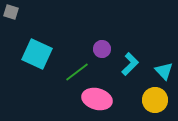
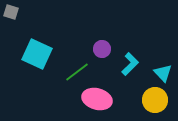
cyan triangle: moved 1 px left, 2 px down
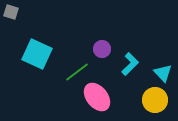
pink ellipse: moved 2 px up; rotated 36 degrees clockwise
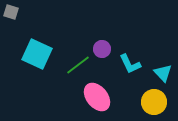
cyan L-shape: rotated 110 degrees clockwise
green line: moved 1 px right, 7 px up
yellow circle: moved 1 px left, 2 px down
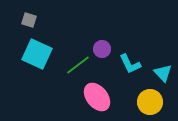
gray square: moved 18 px right, 8 px down
yellow circle: moved 4 px left
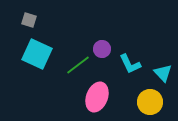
pink ellipse: rotated 60 degrees clockwise
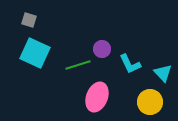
cyan square: moved 2 px left, 1 px up
green line: rotated 20 degrees clockwise
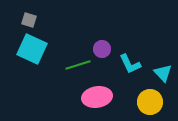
cyan square: moved 3 px left, 4 px up
pink ellipse: rotated 60 degrees clockwise
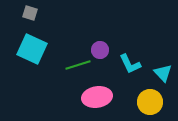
gray square: moved 1 px right, 7 px up
purple circle: moved 2 px left, 1 px down
